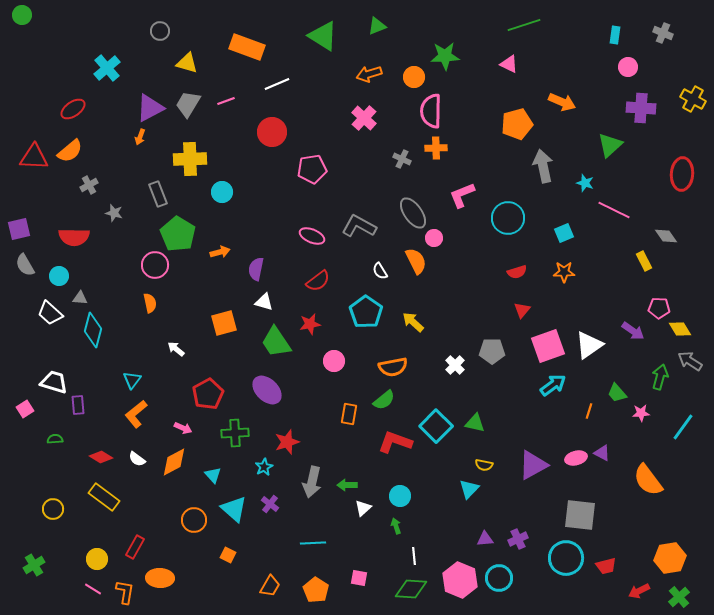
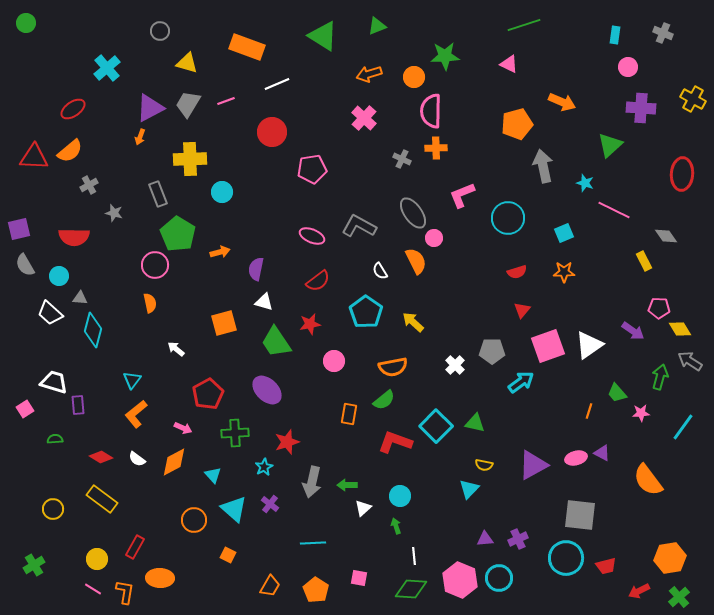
green circle at (22, 15): moved 4 px right, 8 px down
cyan arrow at (553, 385): moved 32 px left, 3 px up
yellow rectangle at (104, 497): moved 2 px left, 2 px down
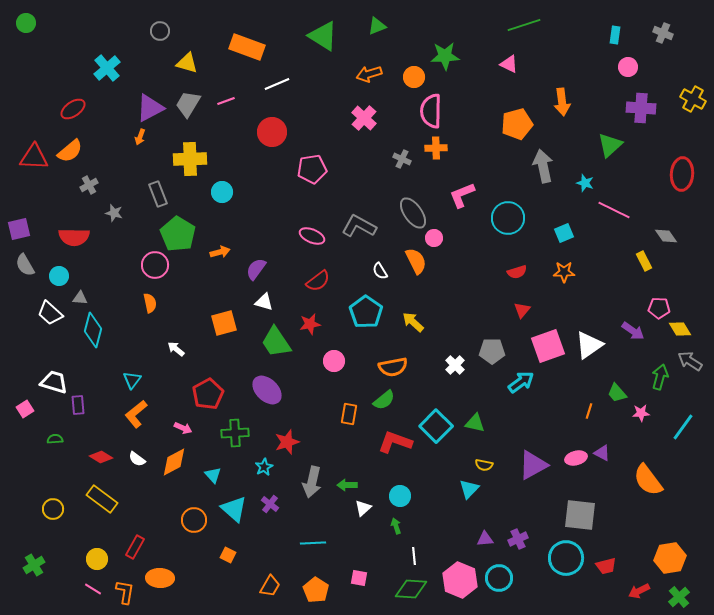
orange arrow at (562, 102): rotated 60 degrees clockwise
purple semicircle at (256, 269): rotated 25 degrees clockwise
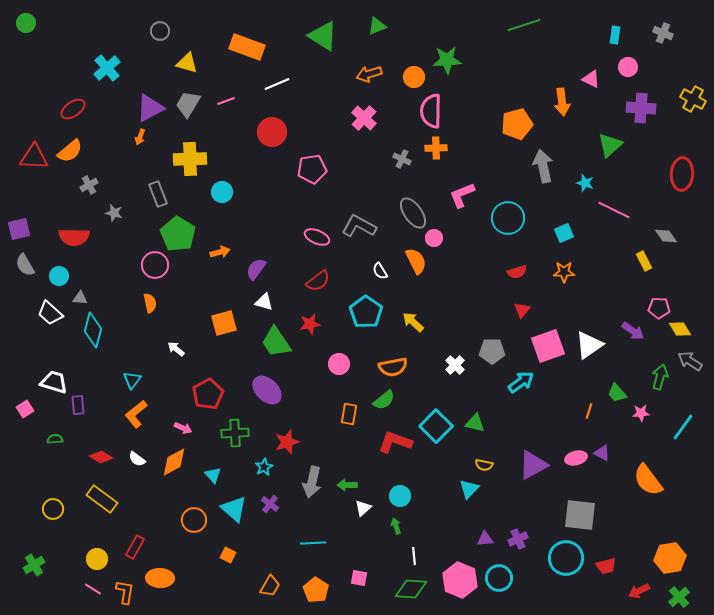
green star at (445, 56): moved 2 px right, 4 px down
pink triangle at (509, 64): moved 82 px right, 15 px down
pink ellipse at (312, 236): moved 5 px right, 1 px down
pink circle at (334, 361): moved 5 px right, 3 px down
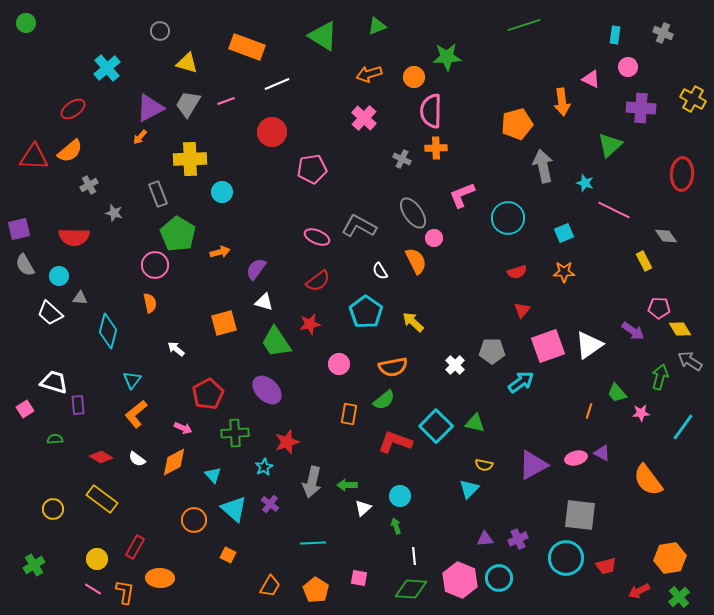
green star at (447, 60): moved 3 px up
orange arrow at (140, 137): rotated 21 degrees clockwise
cyan diamond at (93, 330): moved 15 px right, 1 px down
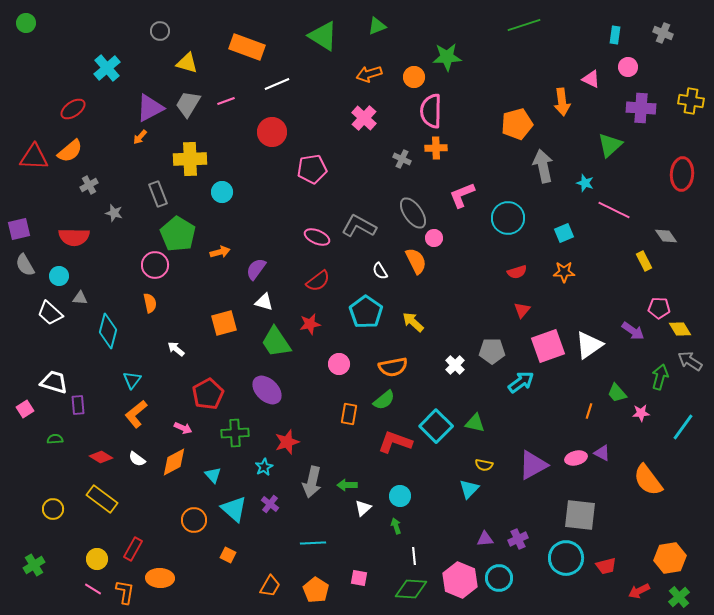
yellow cross at (693, 99): moved 2 px left, 2 px down; rotated 20 degrees counterclockwise
red rectangle at (135, 547): moved 2 px left, 2 px down
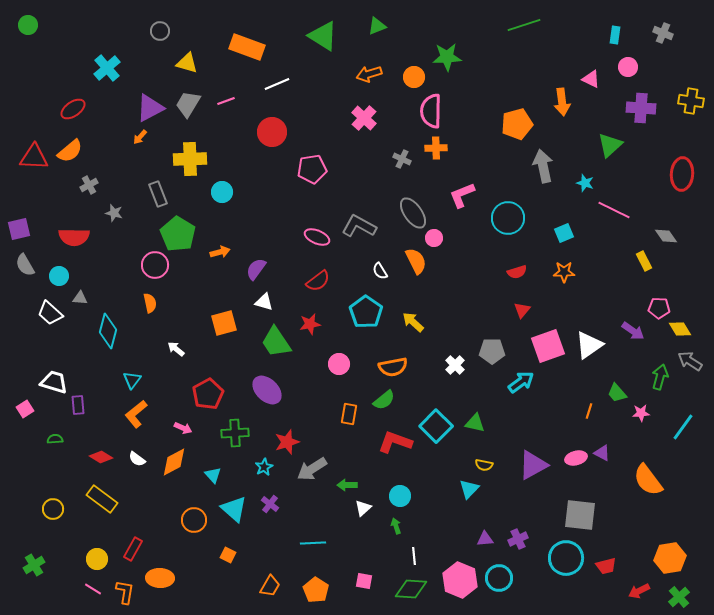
green circle at (26, 23): moved 2 px right, 2 px down
gray arrow at (312, 482): moved 13 px up; rotated 44 degrees clockwise
pink square at (359, 578): moved 5 px right, 3 px down
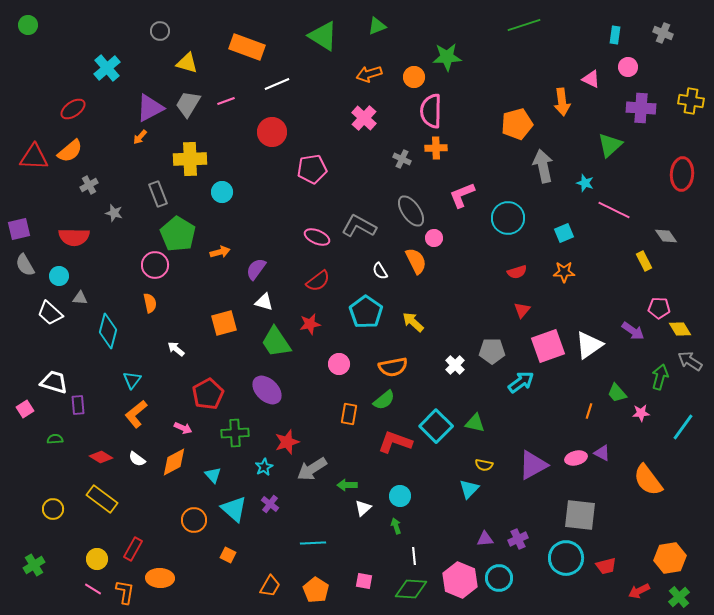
gray ellipse at (413, 213): moved 2 px left, 2 px up
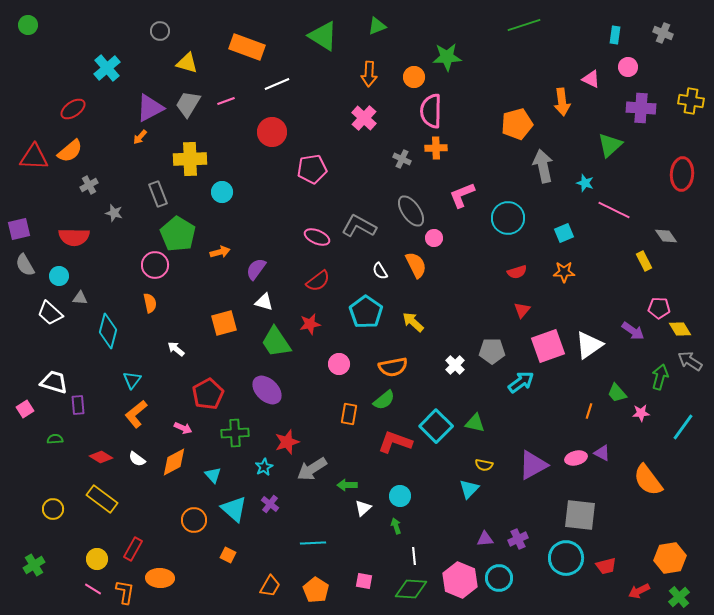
orange arrow at (369, 74): rotated 70 degrees counterclockwise
orange semicircle at (416, 261): moved 4 px down
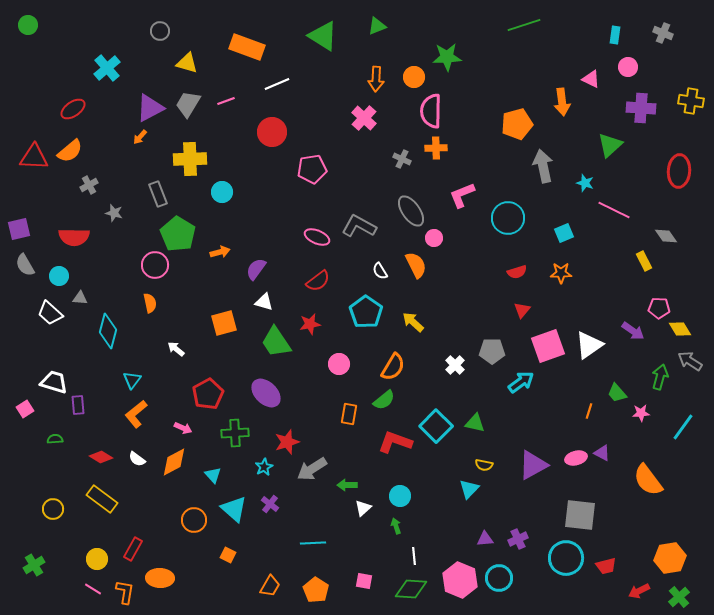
orange arrow at (369, 74): moved 7 px right, 5 px down
red ellipse at (682, 174): moved 3 px left, 3 px up
orange star at (564, 272): moved 3 px left, 1 px down
orange semicircle at (393, 367): rotated 48 degrees counterclockwise
purple ellipse at (267, 390): moved 1 px left, 3 px down
